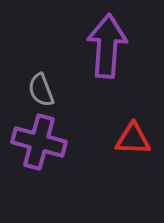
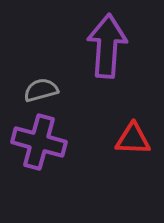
gray semicircle: rotated 96 degrees clockwise
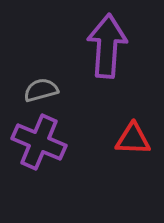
purple cross: rotated 8 degrees clockwise
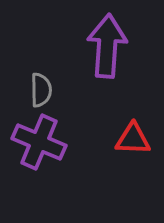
gray semicircle: rotated 104 degrees clockwise
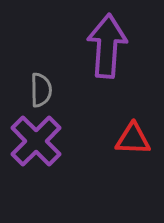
purple cross: moved 3 px left, 1 px up; rotated 22 degrees clockwise
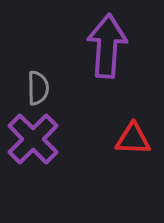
gray semicircle: moved 3 px left, 2 px up
purple cross: moved 3 px left, 2 px up
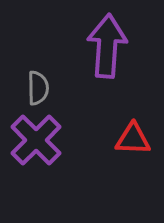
purple cross: moved 3 px right, 1 px down
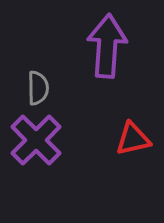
red triangle: rotated 15 degrees counterclockwise
